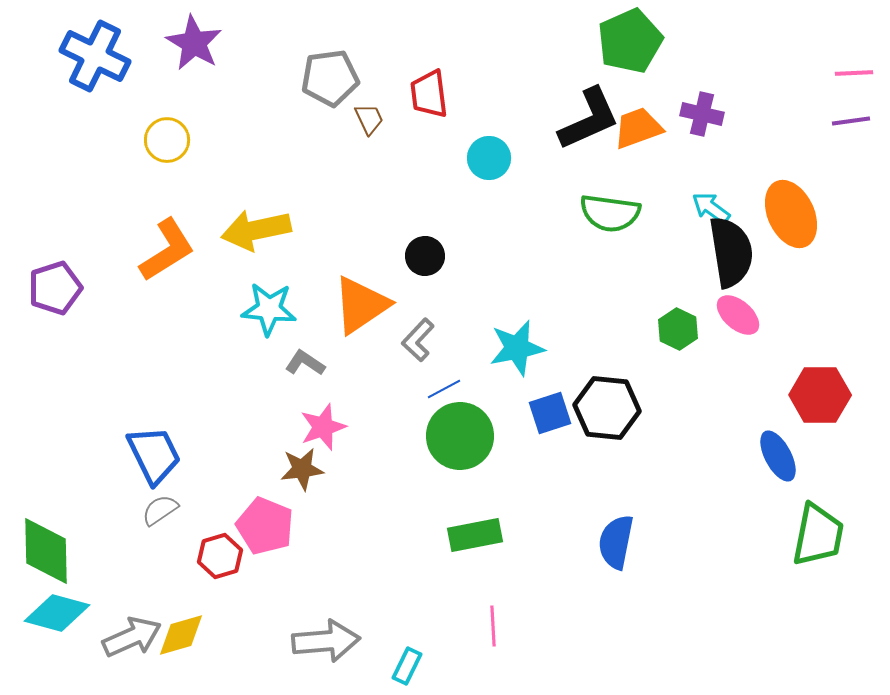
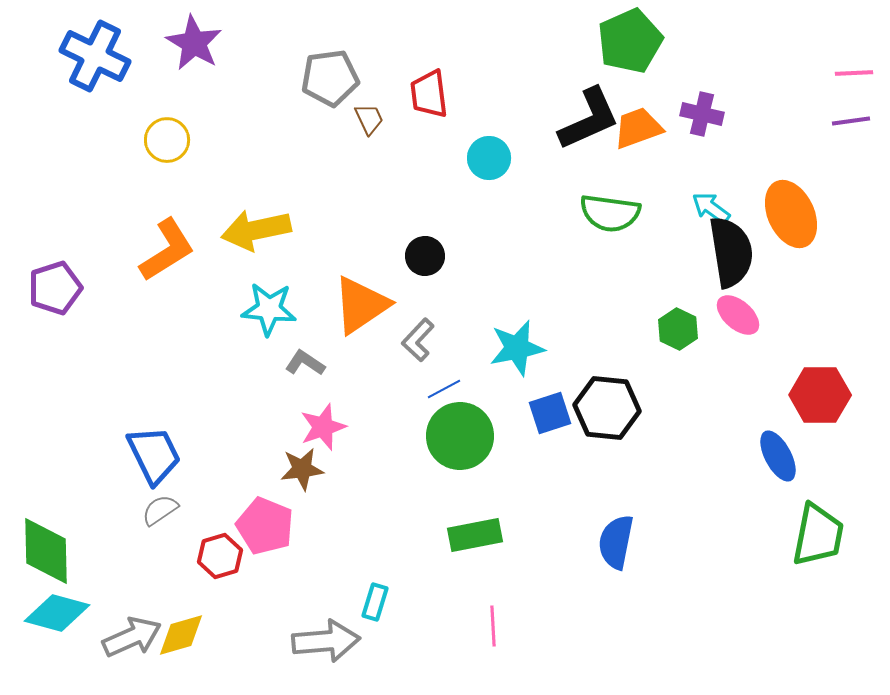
cyan rectangle at (407, 666): moved 32 px left, 64 px up; rotated 9 degrees counterclockwise
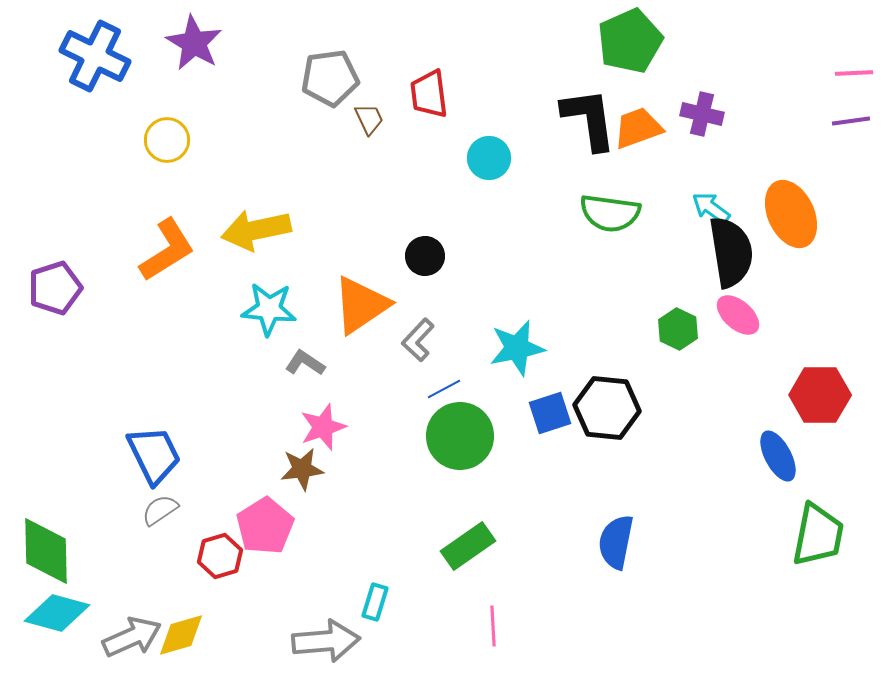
black L-shape at (589, 119): rotated 74 degrees counterclockwise
pink pentagon at (265, 526): rotated 18 degrees clockwise
green rectangle at (475, 535): moved 7 px left, 11 px down; rotated 24 degrees counterclockwise
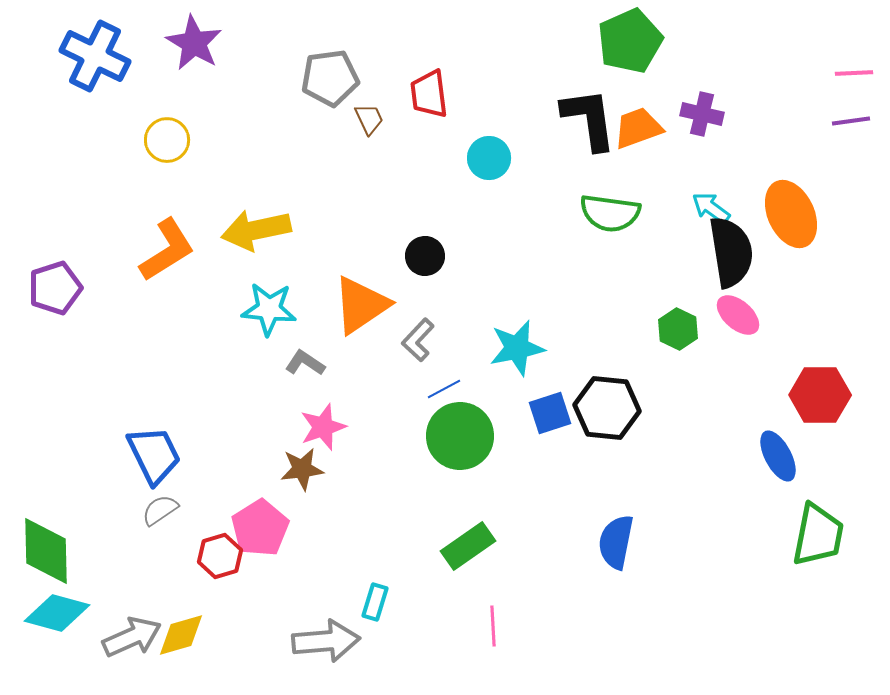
pink pentagon at (265, 526): moved 5 px left, 2 px down
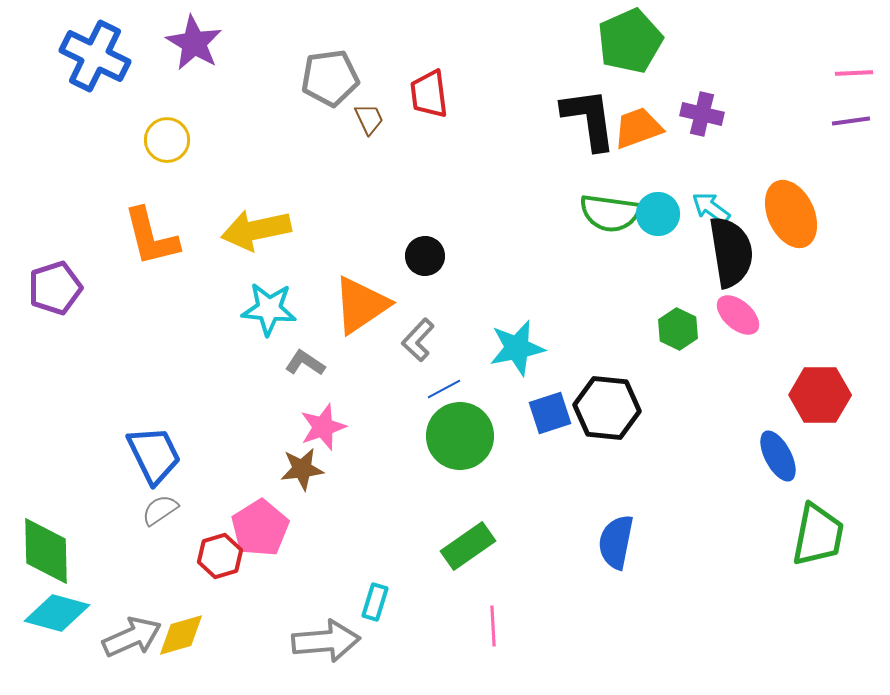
cyan circle at (489, 158): moved 169 px right, 56 px down
orange L-shape at (167, 250): moved 16 px left, 13 px up; rotated 108 degrees clockwise
